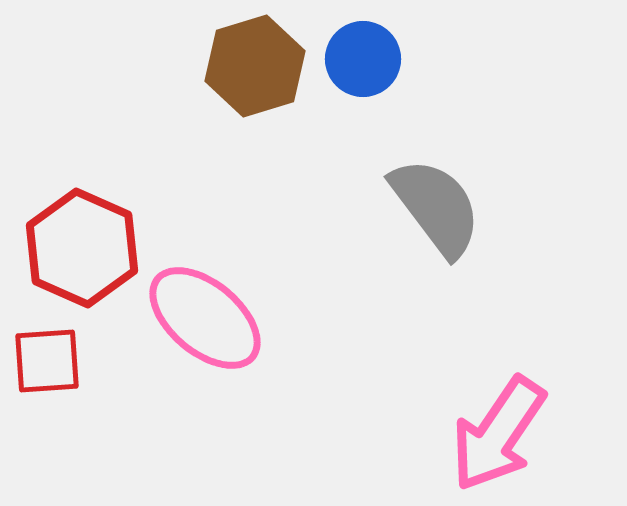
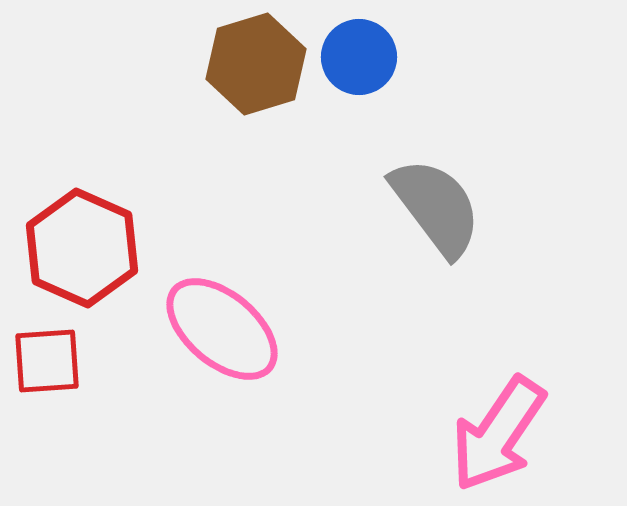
blue circle: moved 4 px left, 2 px up
brown hexagon: moved 1 px right, 2 px up
pink ellipse: moved 17 px right, 11 px down
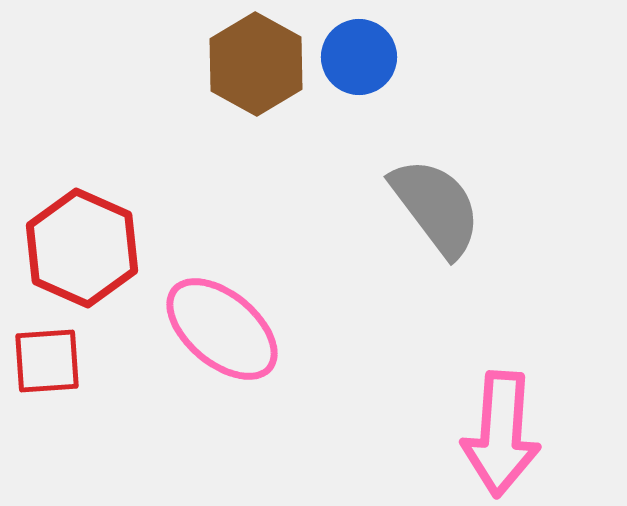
brown hexagon: rotated 14 degrees counterclockwise
pink arrow: moved 3 px right; rotated 30 degrees counterclockwise
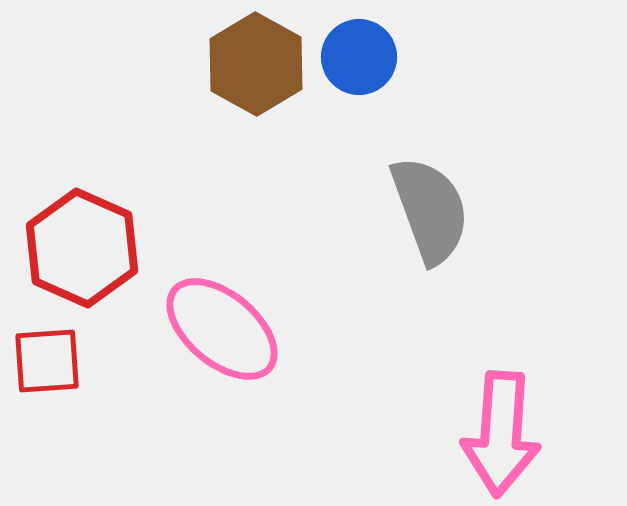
gray semicircle: moved 6 px left, 3 px down; rotated 17 degrees clockwise
